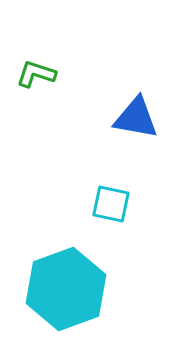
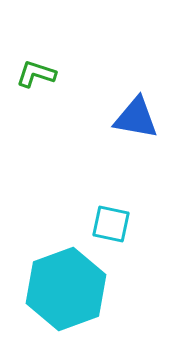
cyan square: moved 20 px down
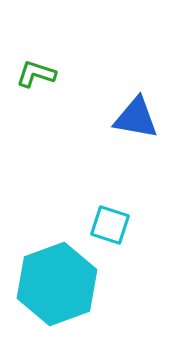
cyan square: moved 1 px left, 1 px down; rotated 6 degrees clockwise
cyan hexagon: moved 9 px left, 5 px up
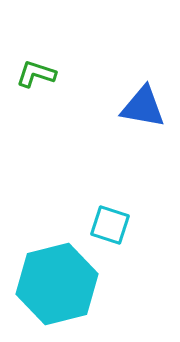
blue triangle: moved 7 px right, 11 px up
cyan hexagon: rotated 6 degrees clockwise
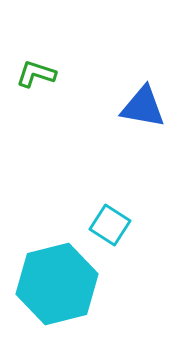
cyan square: rotated 15 degrees clockwise
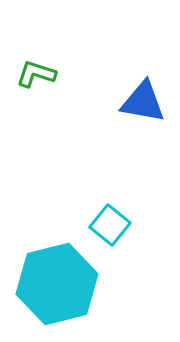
blue triangle: moved 5 px up
cyan square: rotated 6 degrees clockwise
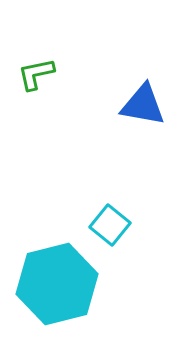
green L-shape: rotated 30 degrees counterclockwise
blue triangle: moved 3 px down
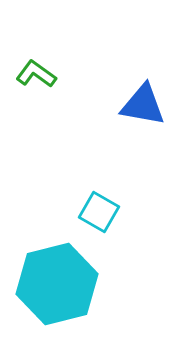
green L-shape: rotated 48 degrees clockwise
cyan square: moved 11 px left, 13 px up; rotated 9 degrees counterclockwise
